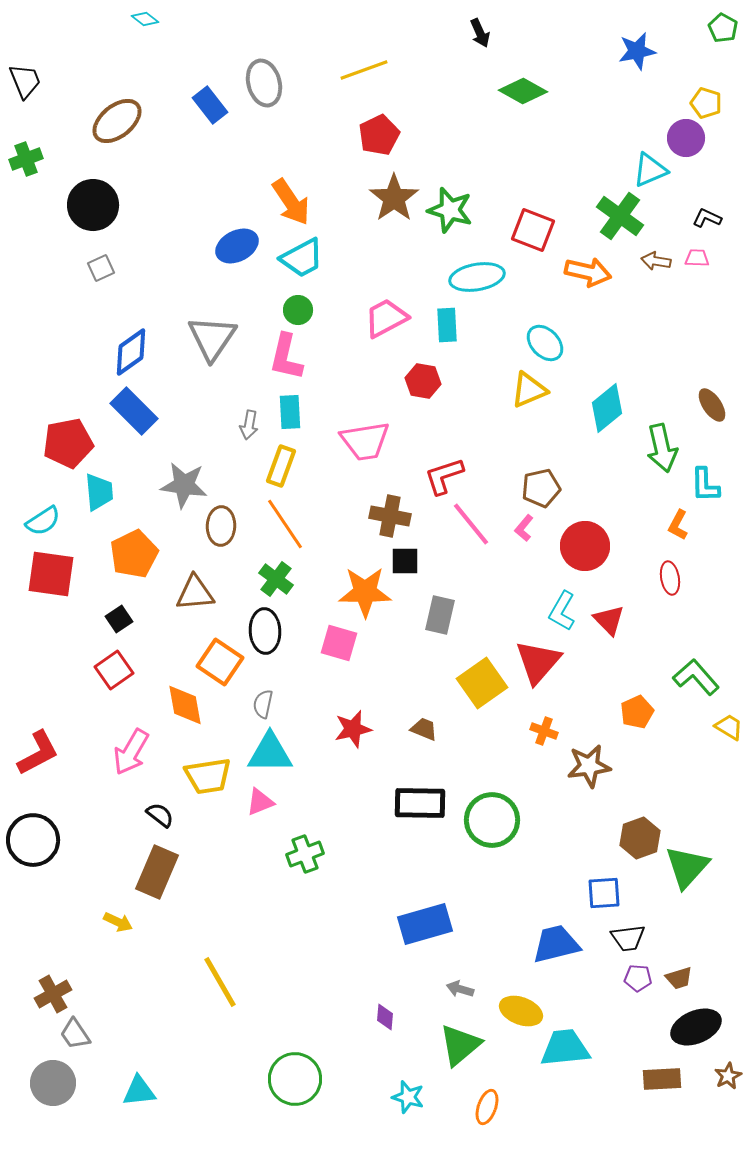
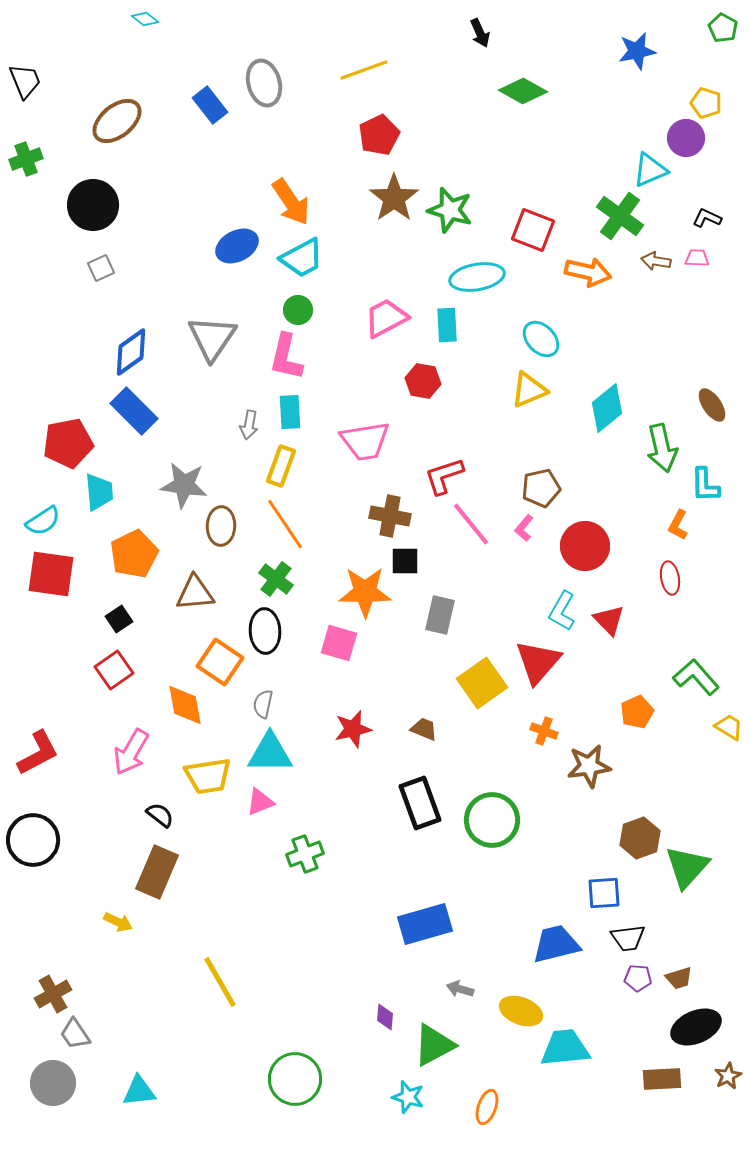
cyan ellipse at (545, 343): moved 4 px left, 4 px up
black rectangle at (420, 803): rotated 69 degrees clockwise
green triangle at (460, 1045): moved 26 px left; rotated 12 degrees clockwise
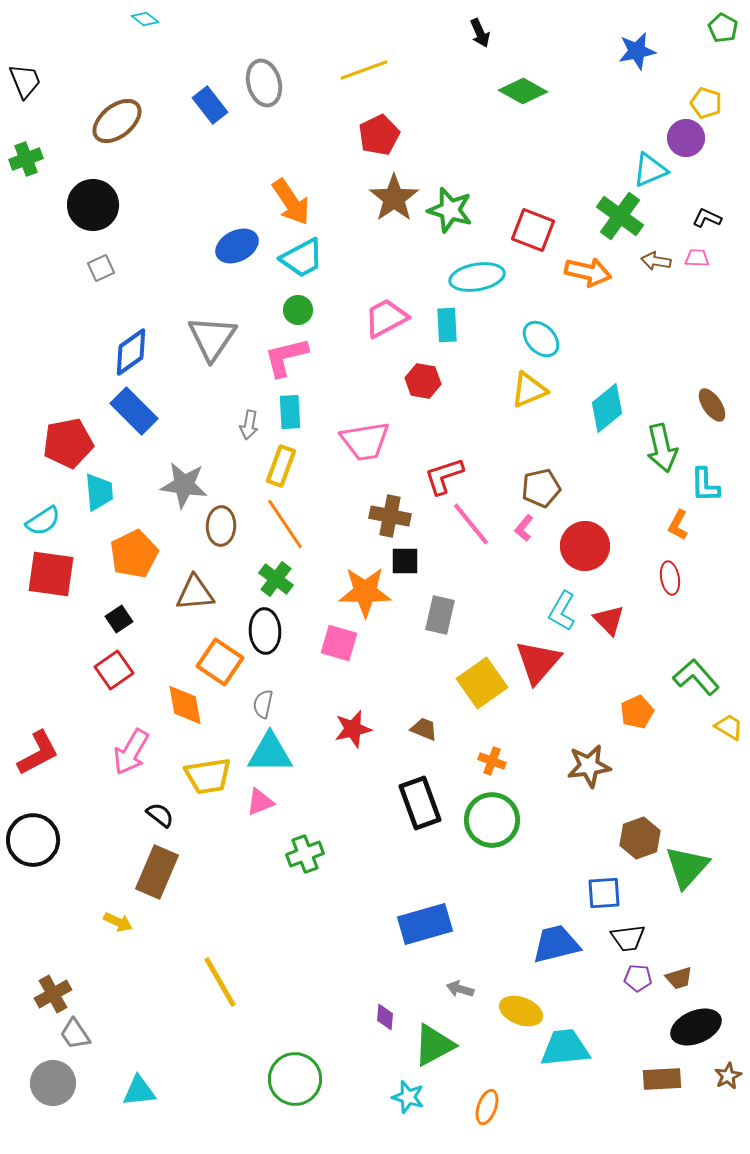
pink L-shape at (286, 357): rotated 63 degrees clockwise
orange cross at (544, 731): moved 52 px left, 30 px down
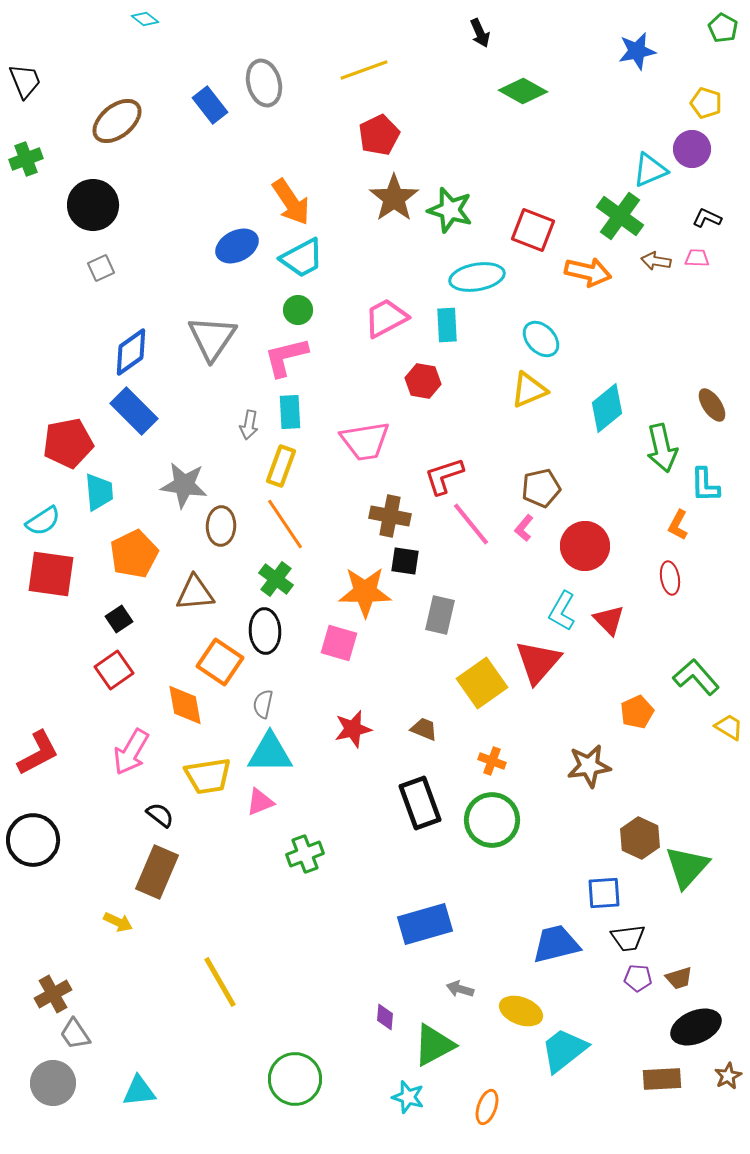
purple circle at (686, 138): moved 6 px right, 11 px down
black square at (405, 561): rotated 8 degrees clockwise
brown hexagon at (640, 838): rotated 15 degrees counterclockwise
cyan trapezoid at (565, 1048): moved 1 px left, 2 px down; rotated 32 degrees counterclockwise
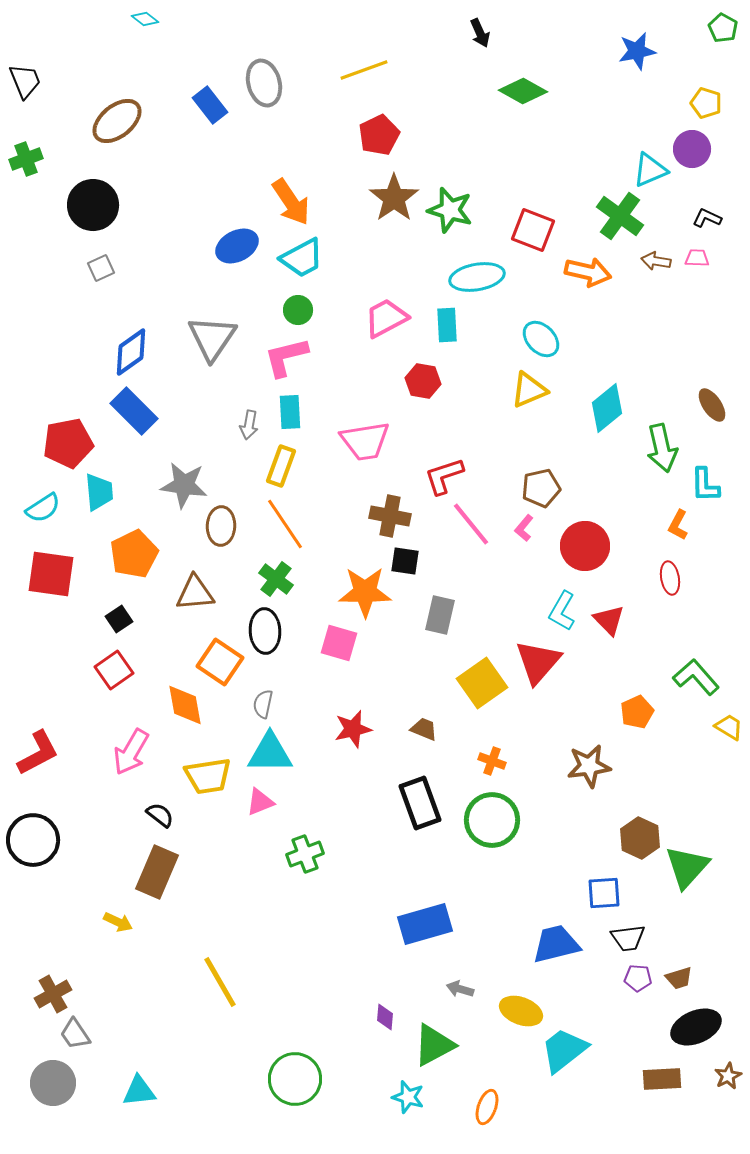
cyan semicircle at (43, 521): moved 13 px up
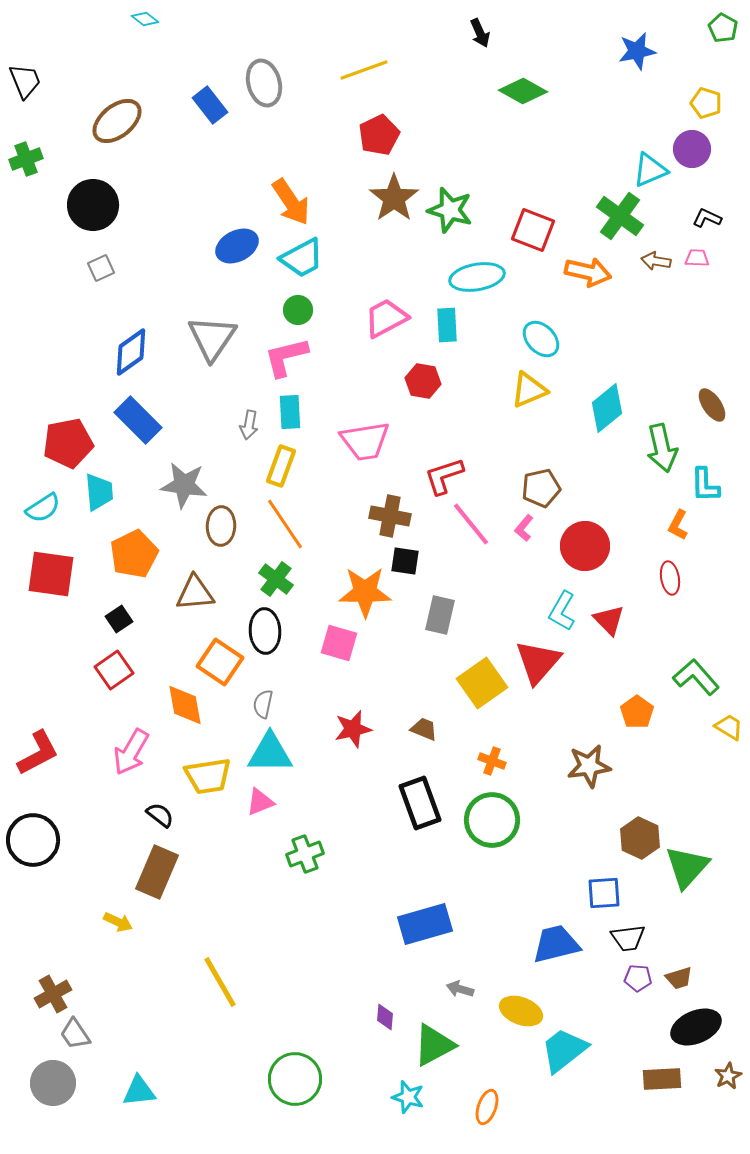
blue rectangle at (134, 411): moved 4 px right, 9 px down
orange pentagon at (637, 712): rotated 12 degrees counterclockwise
